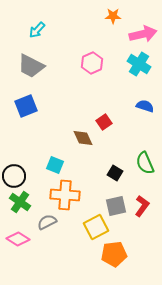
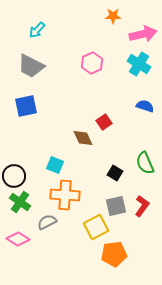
blue square: rotated 10 degrees clockwise
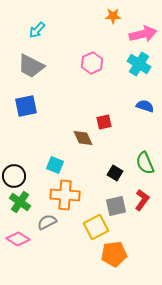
red square: rotated 21 degrees clockwise
red L-shape: moved 6 px up
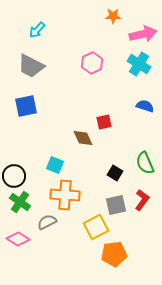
gray square: moved 1 px up
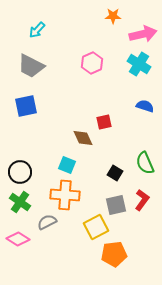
cyan square: moved 12 px right
black circle: moved 6 px right, 4 px up
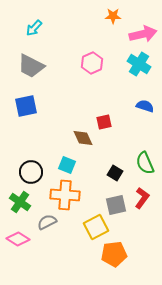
cyan arrow: moved 3 px left, 2 px up
black circle: moved 11 px right
red L-shape: moved 2 px up
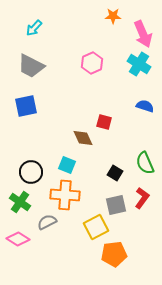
pink arrow: rotated 80 degrees clockwise
red square: rotated 28 degrees clockwise
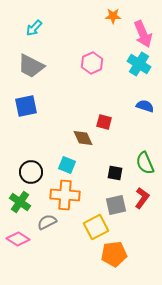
black square: rotated 21 degrees counterclockwise
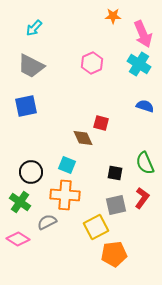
red square: moved 3 px left, 1 px down
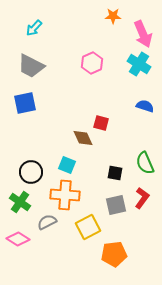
blue square: moved 1 px left, 3 px up
yellow square: moved 8 px left
